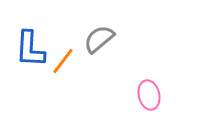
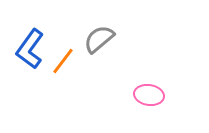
blue L-shape: rotated 33 degrees clockwise
pink ellipse: rotated 68 degrees counterclockwise
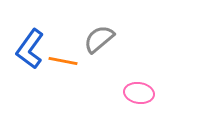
orange line: rotated 64 degrees clockwise
pink ellipse: moved 10 px left, 2 px up
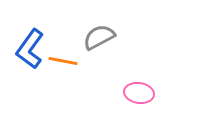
gray semicircle: moved 2 px up; rotated 12 degrees clockwise
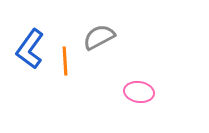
orange line: moved 2 px right; rotated 76 degrees clockwise
pink ellipse: moved 1 px up
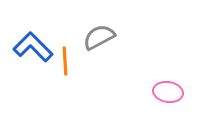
blue L-shape: moved 3 px right, 2 px up; rotated 99 degrees clockwise
pink ellipse: moved 29 px right
